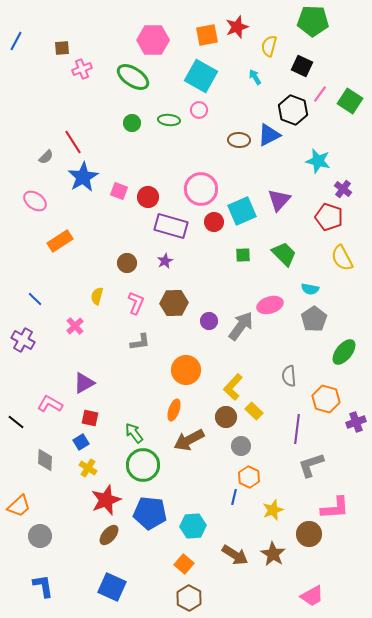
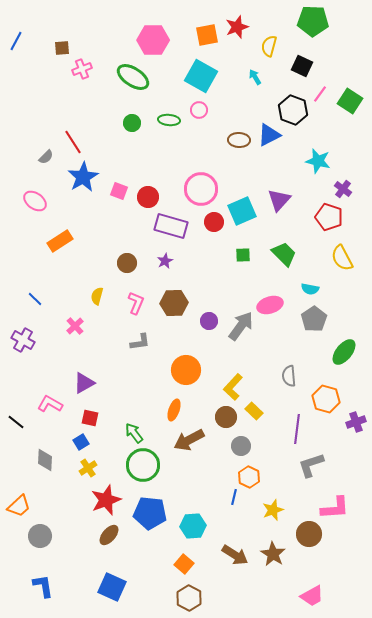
yellow cross at (88, 468): rotated 24 degrees clockwise
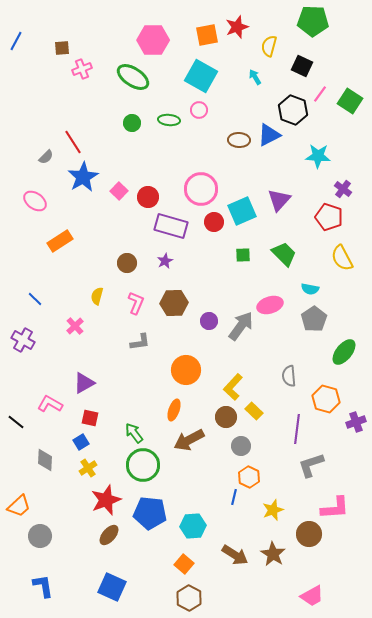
cyan star at (318, 161): moved 5 px up; rotated 10 degrees counterclockwise
pink square at (119, 191): rotated 24 degrees clockwise
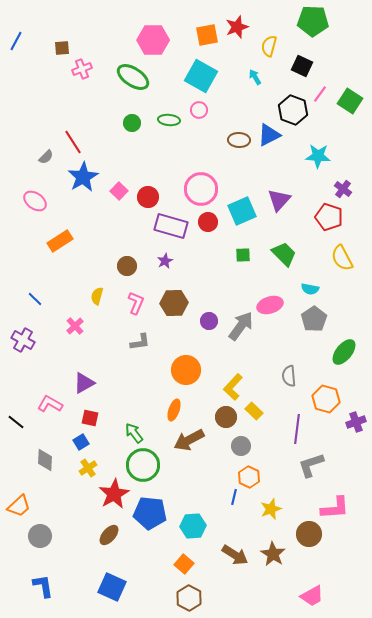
red circle at (214, 222): moved 6 px left
brown circle at (127, 263): moved 3 px down
red star at (106, 500): moved 8 px right, 6 px up; rotated 8 degrees counterclockwise
yellow star at (273, 510): moved 2 px left, 1 px up
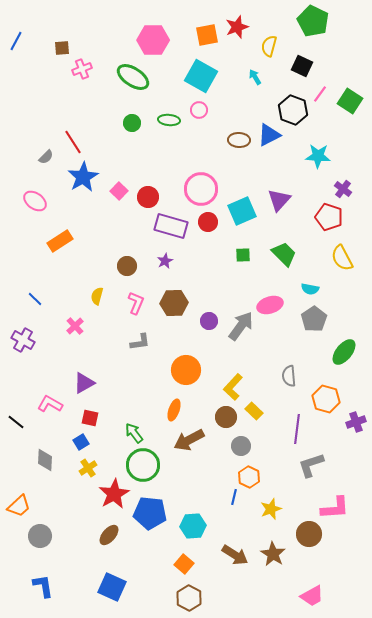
green pentagon at (313, 21): rotated 24 degrees clockwise
